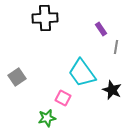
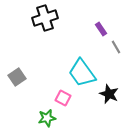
black cross: rotated 15 degrees counterclockwise
gray line: rotated 40 degrees counterclockwise
black star: moved 3 px left, 4 px down
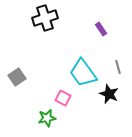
gray line: moved 2 px right, 20 px down; rotated 16 degrees clockwise
cyan trapezoid: moved 1 px right
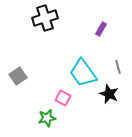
purple rectangle: rotated 64 degrees clockwise
gray square: moved 1 px right, 1 px up
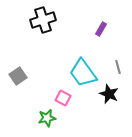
black cross: moved 2 px left, 2 px down
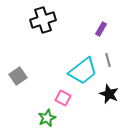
gray line: moved 10 px left, 7 px up
cyan trapezoid: moved 2 px up; rotated 92 degrees counterclockwise
green star: rotated 12 degrees counterclockwise
